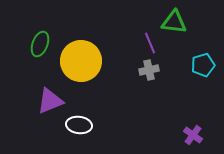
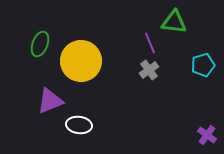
gray cross: rotated 24 degrees counterclockwise
purple cross: moved 14 px right
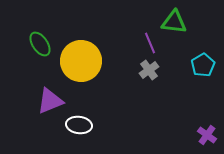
green ellipse: rotated 55 degrees counterclockwise
cyan pentagon: rotated 15 degrees counterclockwise
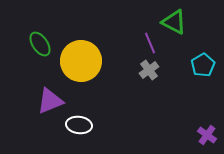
green triangle: rotated 20 degrees clockwise
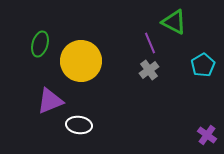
green ellipse: rotated 50 degrees clockwise
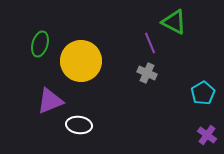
cyan pentagon: moved 28 px down
gray cross: moved 2 px left, 3 px down; rotated 30 degrees counterclockwise
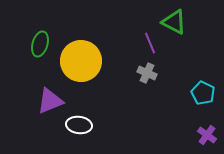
cyan pentagon: rotated 15 degrees counterclockwise
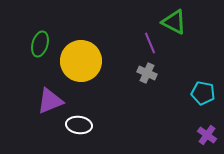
cyan pentagon: rotated 15 degrees counterclockwise
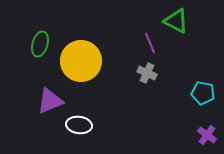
green triangle: moved 2 px right, 1 px up
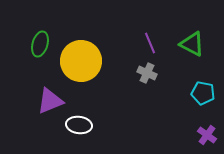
green triangle: moved 16 px right, 23 px down
